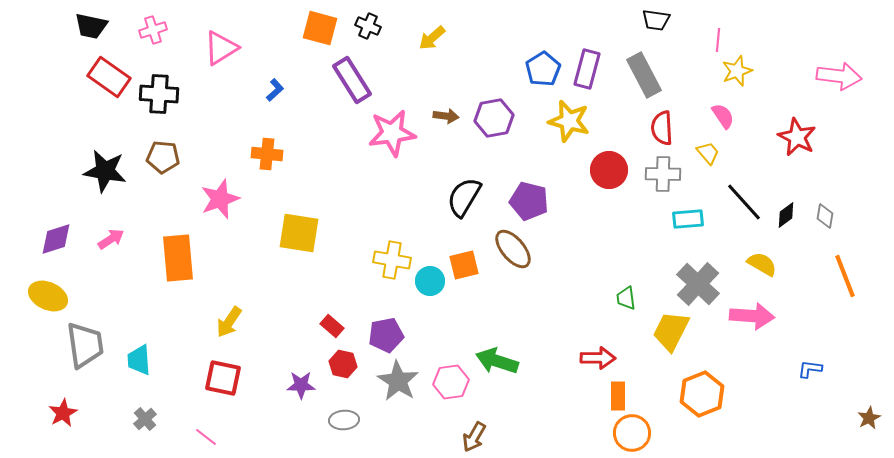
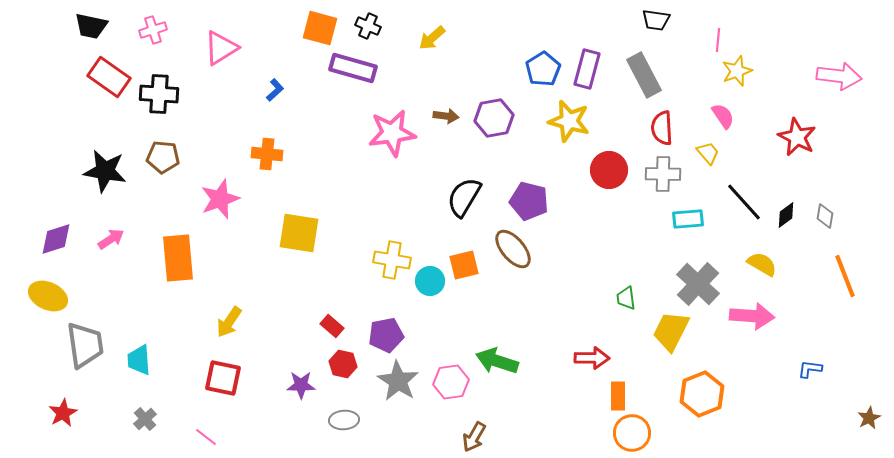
purple rectangle at (352, 80): moved 1 px right, 12 px up; rotated 42 degrees counterclockwise
red arrow at (598, 358): moved 6 px left
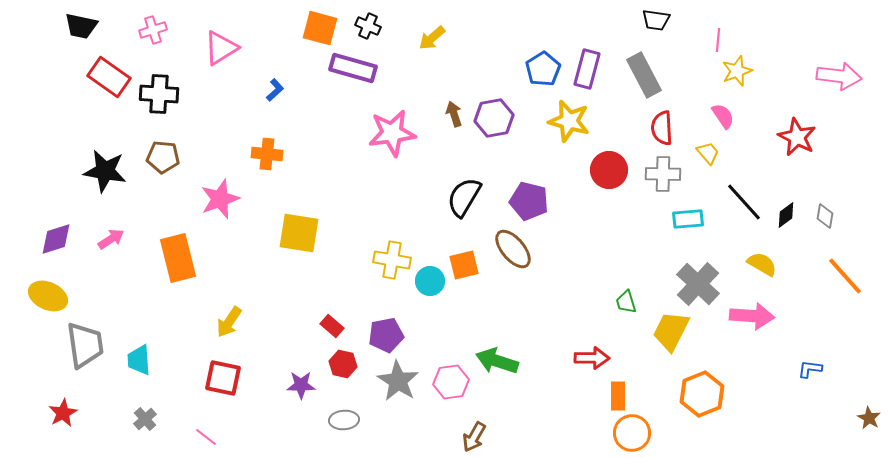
black trapezoid at (91, 26): moved 10 px left
brown arrow at (446, 116): moved 8 px right, 2 px up; rotated 115 degrees counterclockwise
orange rectangle at (178, 258): rotated 9 degrees counterclockwise
orange line at (845, 276): rotated 21 degrees counterclockwise
green trapezoid at (626, 298): moved 4 px down; rotated 10 degrees counterclockwise
brown star at (869, 418): rotated 15 degrees counterclockwise
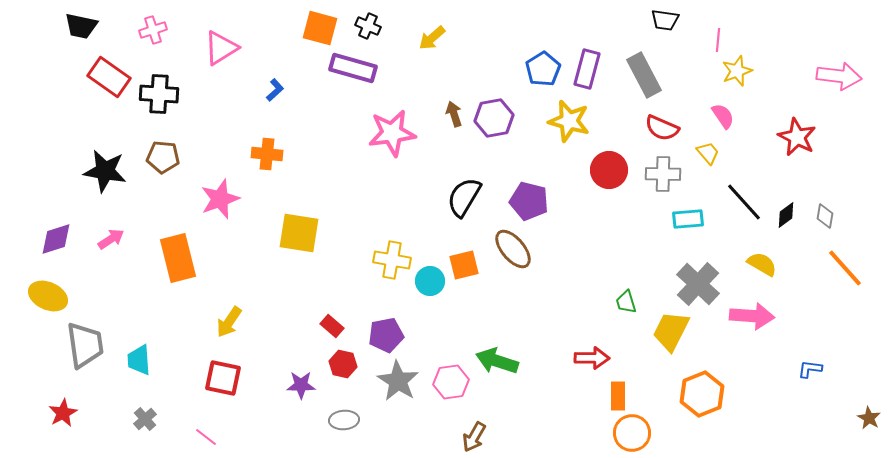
black trapezoid at (656, 20): moved 9 px right
red semicircle at (662, 128): rotated 64 degrees counterclockwise
orange line at (845, 276): moved 8 px up
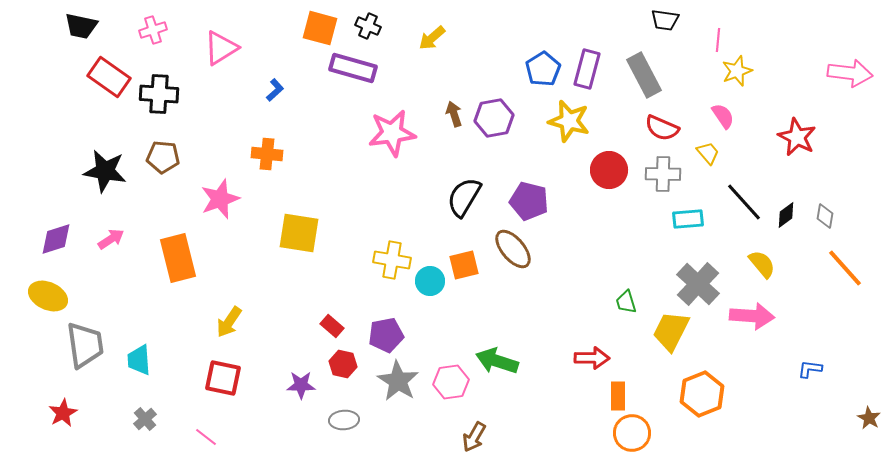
pink arrow at (839, 76): moved 11 px right, 3 px up
yellow semicircle at (762, 264): rotated 20 degrees clockwise
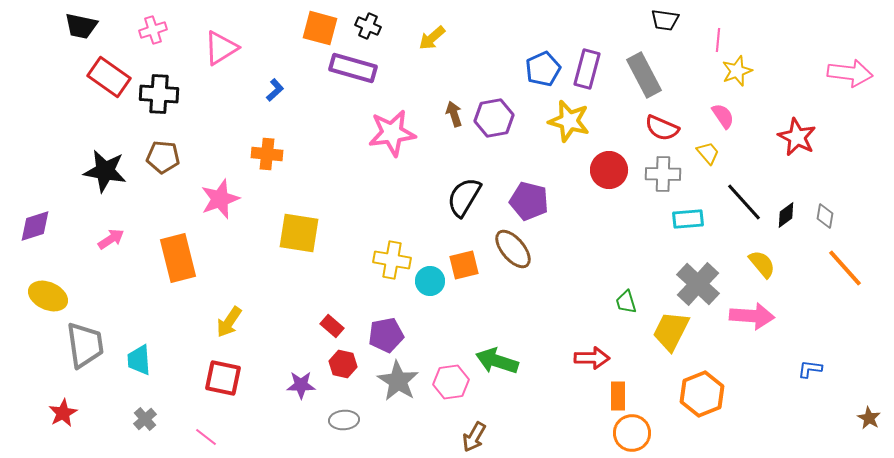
blue pentagon at (543, 69): rotated 8 degrees clockwise
purple diamond at (56, 239): moved 21 px left, 13 px up
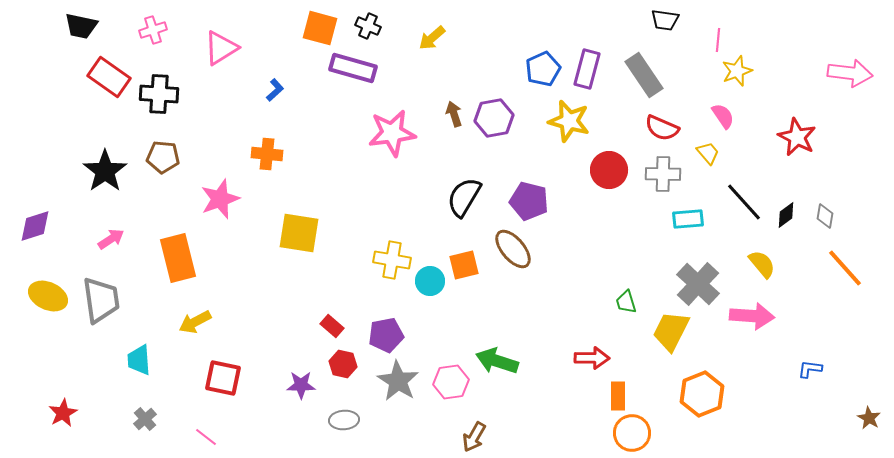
gray rectangle at (644, 75): rotated 6 degrees counterclockwise
black star at (105, 171): rotated 27 degrees clockwise
yellow arrow at (229, 322): moved 34 px left; rotated 28 degrees clockwise
gray trapezoid at (85, 345): moved 16 px right, 45 px up
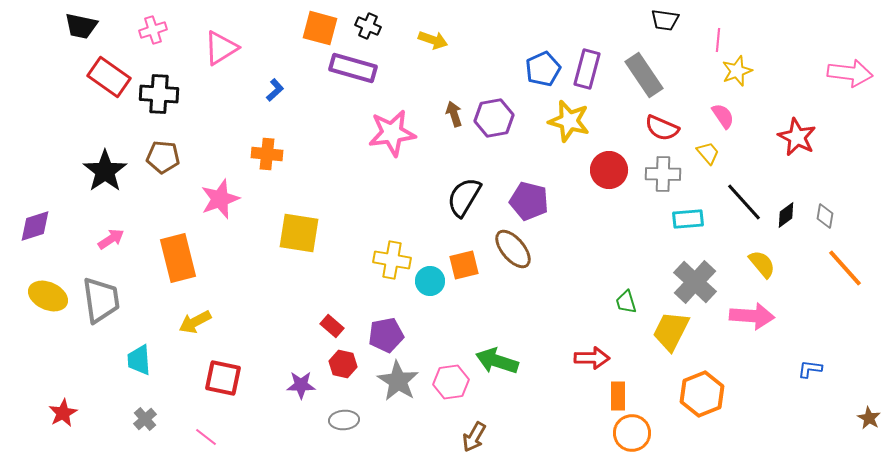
yellow arrow at (432, 38): moved 1 px right, 2 px down; rotated 120 degrees counterclockwise
gray cross at (698, 284): moved 3 px left, 2 px up
